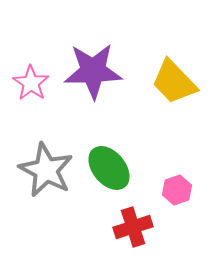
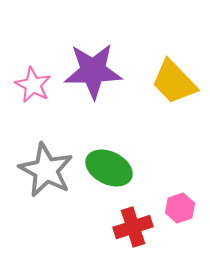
pink star: moved 2 px right, 2 px down; rotated 6 degrees counterclockwise
green ellipse: rotated 24 degrees counterclockwise
pink hexagon: moved 3 px right, 18 px down
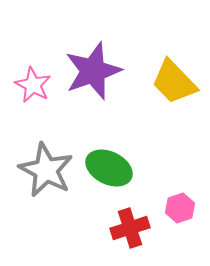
purple star: rotated 18 degrees counterclockwise
red cross: moved 3 px left, 1 px down
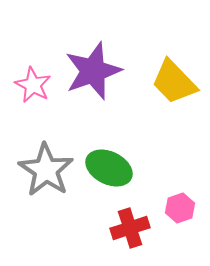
gray star: rotated 6 degrees clockwise
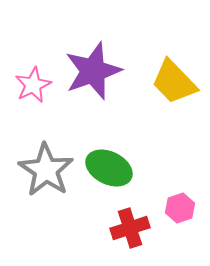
pink star: rotated 18 degrees clockwise
